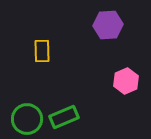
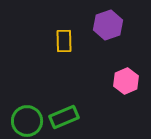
purple hexagon: rotated 16 degrees counterclockwise
yellow rectangle: moved 22 px right, 10 px up
green circle: moved 2 px down
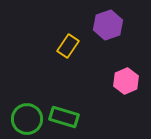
yellow rectangle: moved 4 px right, 5 px down; rotated 35 degrees clockwise
green rectangle: rotated 40 degrees clockwise
green circle: moved 2 px up
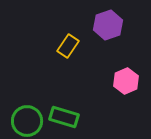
green circle: moved 2 px down
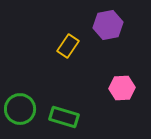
purple hexagon: rotated 8 degrees clockwise
pink hexagon: moved 4 px left, 7 px down; rotated 20 degrees clockwise
green circle: moved 7 px left, 12 px up
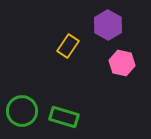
purple hexagon: rotated 20 degrees counterclockwise
pink hexagon: moved 25 px up; rotated 15 degrees clockwise
green circle: moved 2 px right, 2 px down
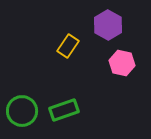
green rectangle: moved 7 px up; rotated 36 degrees counterclockwise
